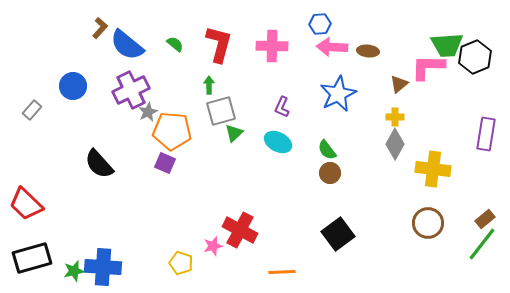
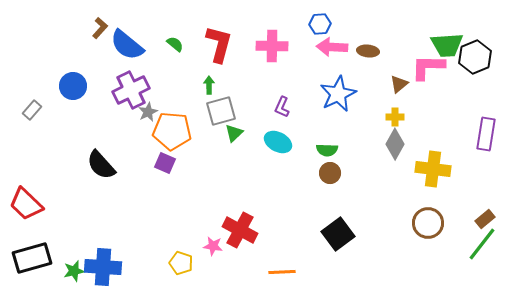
green semicircle at (327, 150): rotated 50 degrees counterclockwise
black semicircle at (99, 164): moved 2 px right, 1 px down
pink star at (213, 246): rotated 24 degrees clockwise
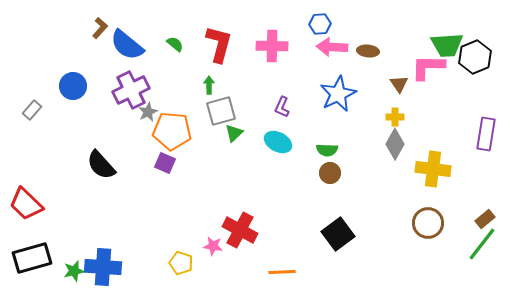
brown triangle at (399, 84): rotated 24 degrees counterclockwise
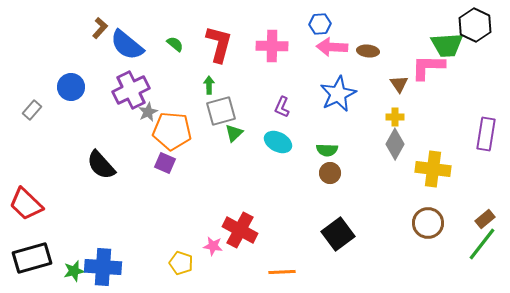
black hexagon at (475, 57): moved 32 px up; rotated 12 degrees counterclockwise
blue circle at (73, 86): moved 2 px left, 1 px down
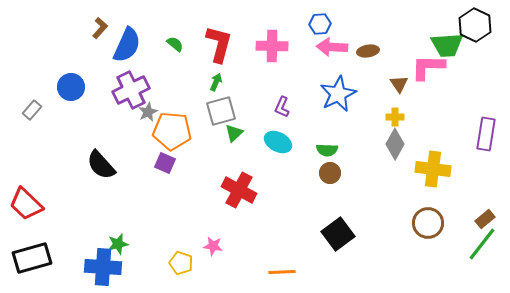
blue semicircle at (127, 45): rotated 105 degrees counterclockwise
brown ellipse at (368, 51): rotated 15 degrees counterclockwise
green arrow at (209, 85): moved 7 px right, 3 px up; rotated 24 degrees clockwise
red cross at (240, 230): moved 1 px left, 40 px up
green star at (74, 271): moved 44 px right, 27 px up
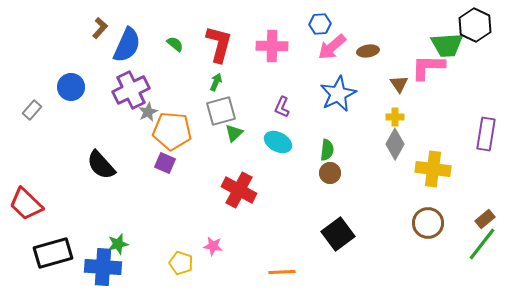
pink arrow at (332, 47): rotated 44 degrees counterclockwise
green semicircle at (327, 150): rotated 85 degrees counterclockwise
black rectangle at (32, 258): moved 21 px right, 5 px up
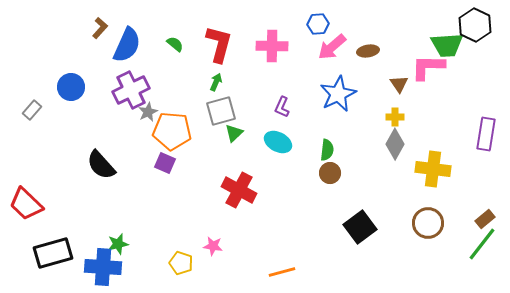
blue hexagon at (320, 24): moved 2 px left
black square at (338, 234): moved 22 px right, 7 px up
orange line at (282, 272): rotated 12 degrees counterclockwise
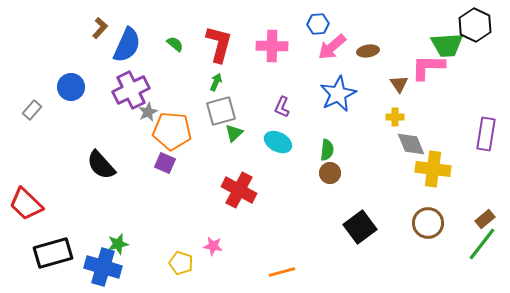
gray diamond at (395, 144): moved 16 px right; rotated 52 degrees counterclockwise
blue cross at (103, 267): rotated 12 degrees clockwise
